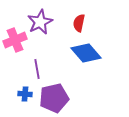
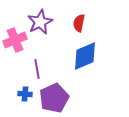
blue diamond: moved 1 px left, 3 px down; rotated 72 degrees counterclockwise
purple pentagon: rotated 12 degrees counterclockwise
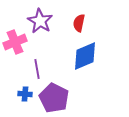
purple star: moved 1 px up; rotated 15 degrees counterclockwise
pink cross: moved 2 px down
purple pentagon: rotated 20 degrees counterclockwise
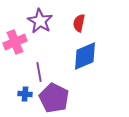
purple line: moved 2 px right, 3 px down
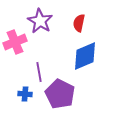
purple pentagon: moved 6 px right, 4 px up
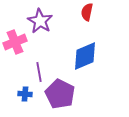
red semicircle: moved 8 px right, 11 px up
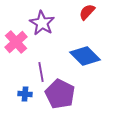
red semicircle: rotated 30 degrees clockwise
purple star: moved 2 px right, 2 px down
pink cross: moved 1 px right; rotated 20 degrees counterclockwise
blue diamond: rotated 68 degrees clockwise
purple line: moved 2 px right
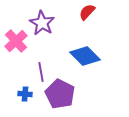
pink cross: moved 1 px up
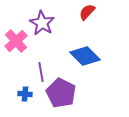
purple pentagon: moved 1 px right, 1 px up
